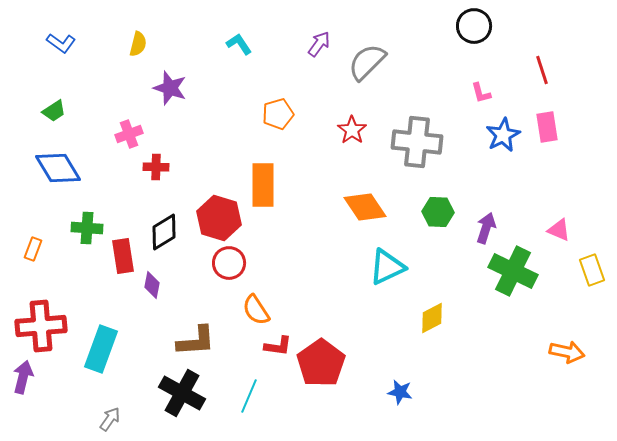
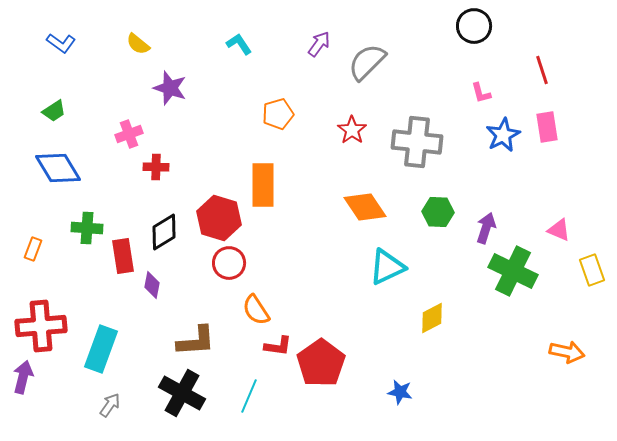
yellow semicircle at (138, 44): rotated 115 degrees clockwise
gray arrow at (110, 419): moved 14 px up
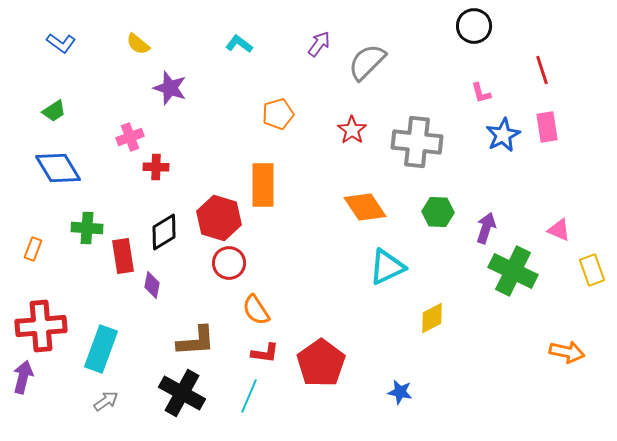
cyan L-shape at (239, 44): rotated 20 degrees counterclockwise
pink cross at (129, 134): moved 1 px right, 3 px down
red L-shape at (278, 346): moved 13 px left, 7 px down
gray arrow at (110, 405): moved 4 px left, 4 px up; rotated 20 degrees clockwise
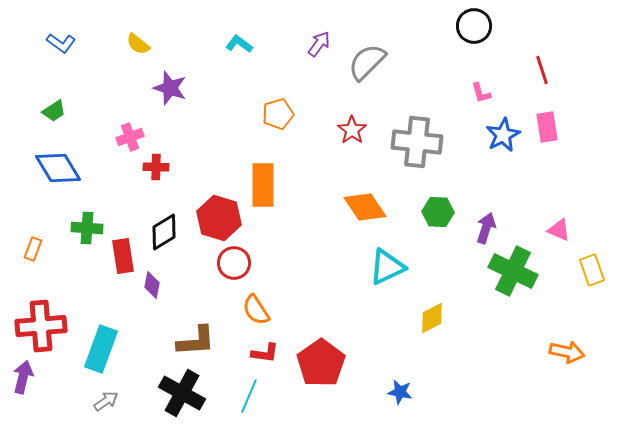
red circle at (229, 263): moved 5 px right
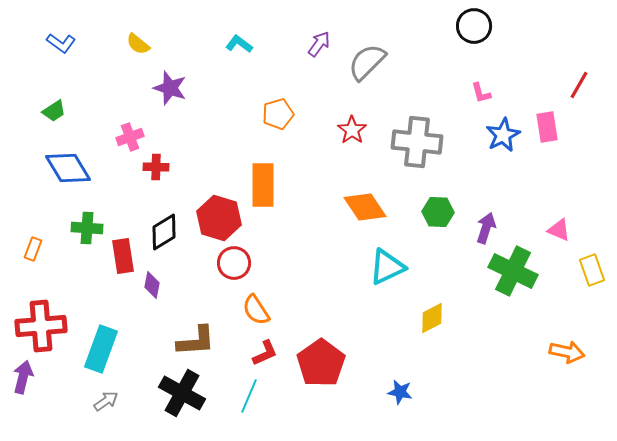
red line at (542, 70): moved 37 px right, 15 px down; rotated 48 degrees clockwise
blue diamond at (58, 168): moved 10 px right
red L-shape at (265, 353): rotated 32 degrees counterclockwise
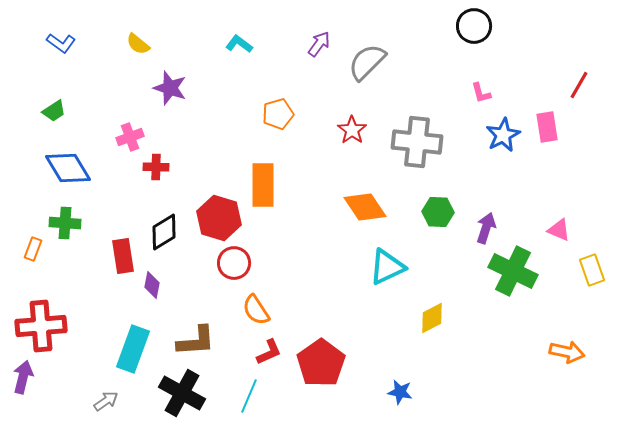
green cross at (87, 228): moved 22 px left, 5 px up
cyan rectangle at (101, 349): moved 32 px right
red L-shape at (265, 353): moved 4 px right, 1 px up
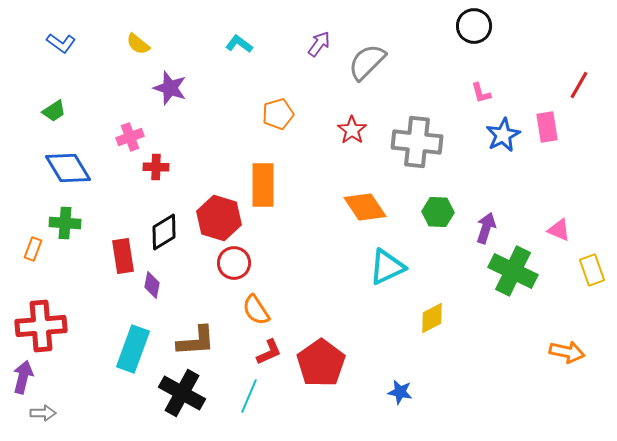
gray arrow at (106, 401): moved 63 px left, 12 px down; rotated 35 degrees clockwise
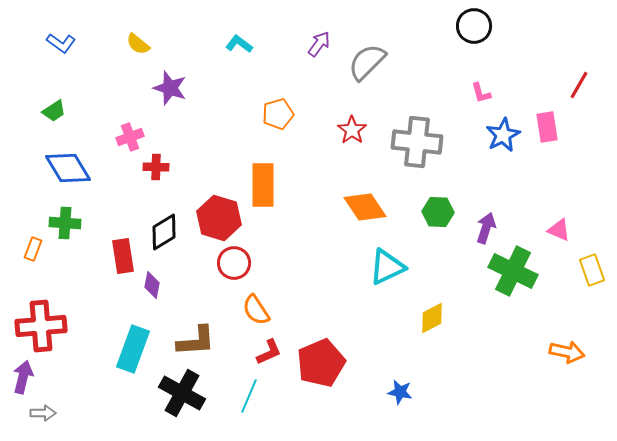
red pentagon at (321, 363): rotated 12 degrees clockwise
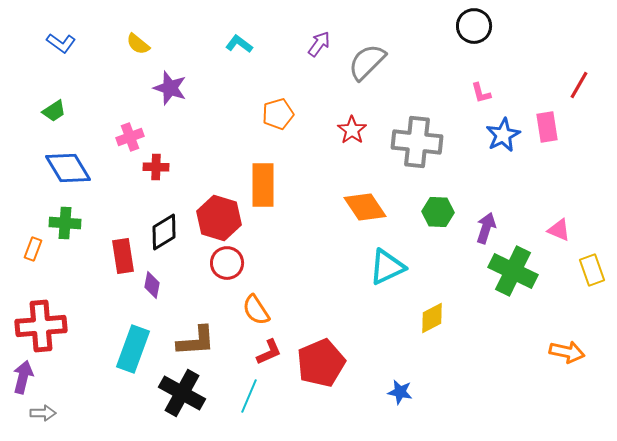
red circle at (234, 263): moved 7 px left
